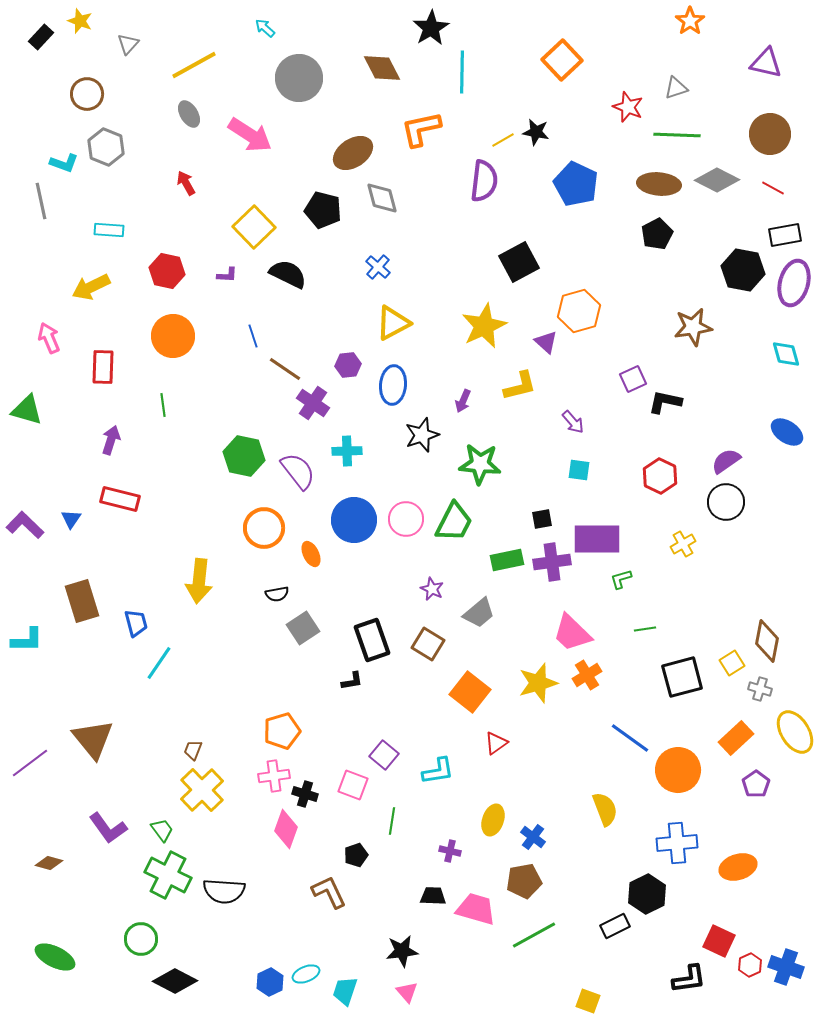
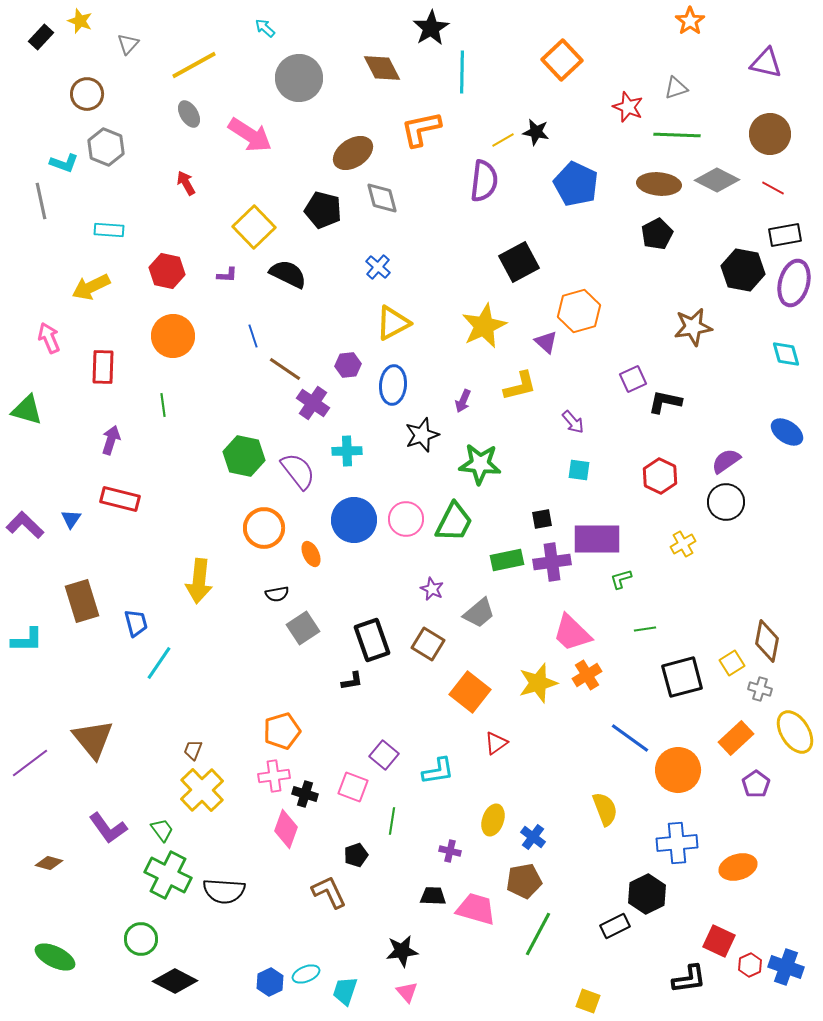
pink square at (353, 785): moved 2 px down
green line at (534, 935): moved 4 px right, 1 px up; rotated 33 degrees counterclockwise
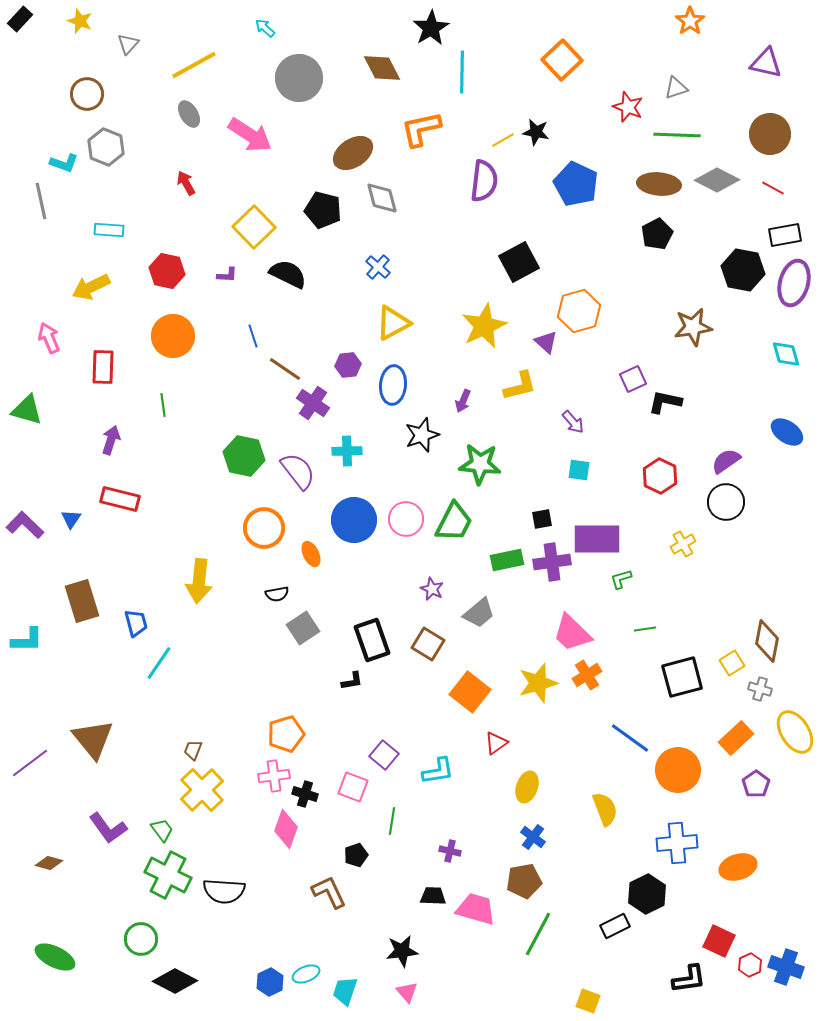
black rectangle at (41, 37): moved 21 px left, 18 px up
orange pentagon at (282, 731): moved 4 px right, 3 px down
yellow ellipse at (493, 820): moved 34 px right, 33 px up
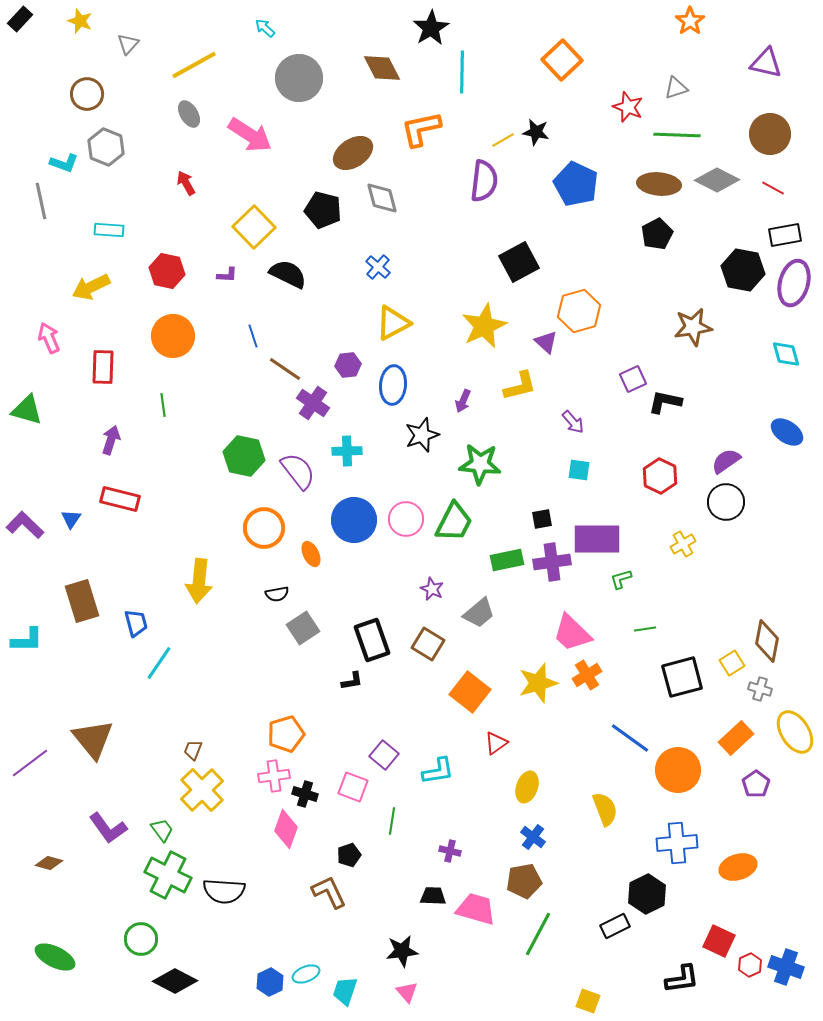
black pentagon at (356, 855): moved 7 px left
black L-shape at (689, 979): moved 7 px left
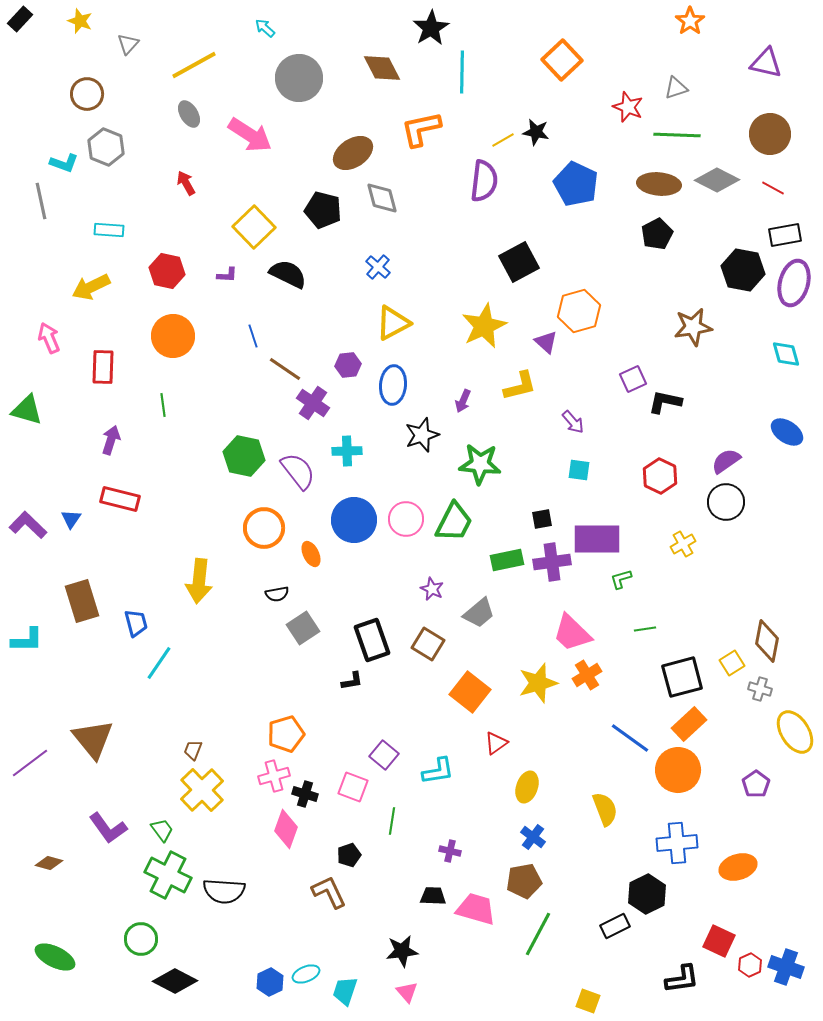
purple L-shape at (25, 525): moved 3 px right
orange rectangle at (736, 738): moved 47 px left, 14 px up
pink cross at (274, 776): rotated 8 degrees counterclockwise
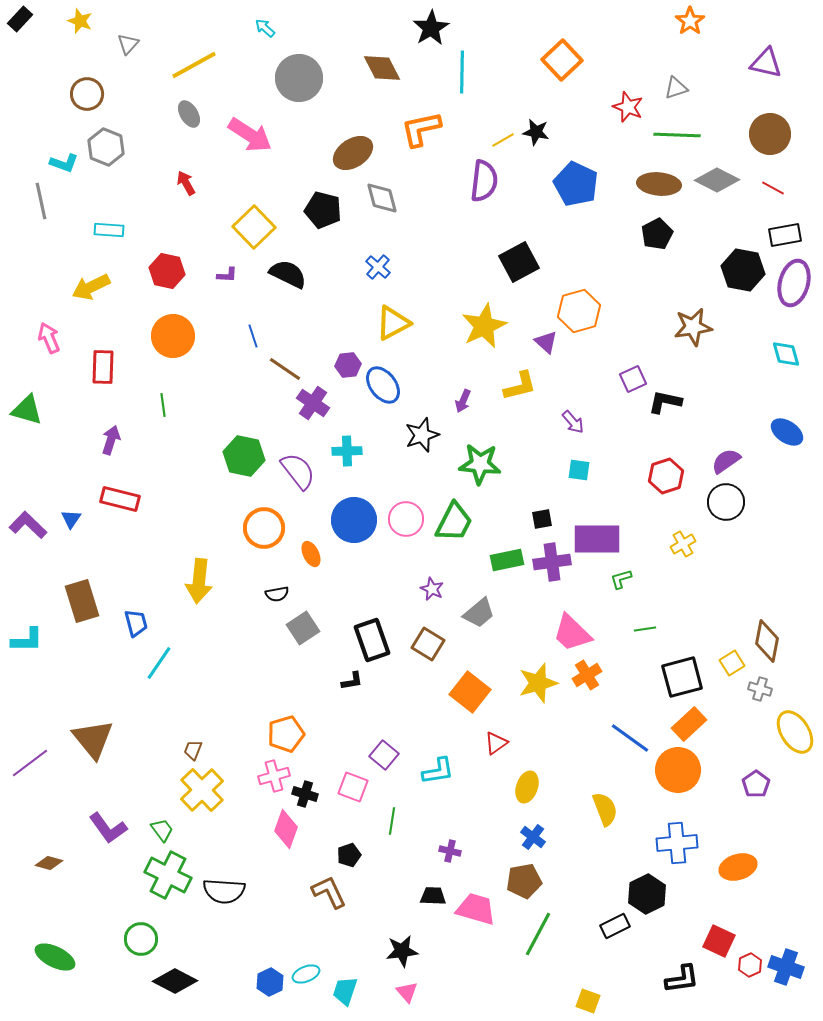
blue ellipse at (393, 385): moved 10 px left; rotated 42 degrees counterclockwise
red hexagon at (660, 476): moved 6 px right; rotated 16 degrees clockwise
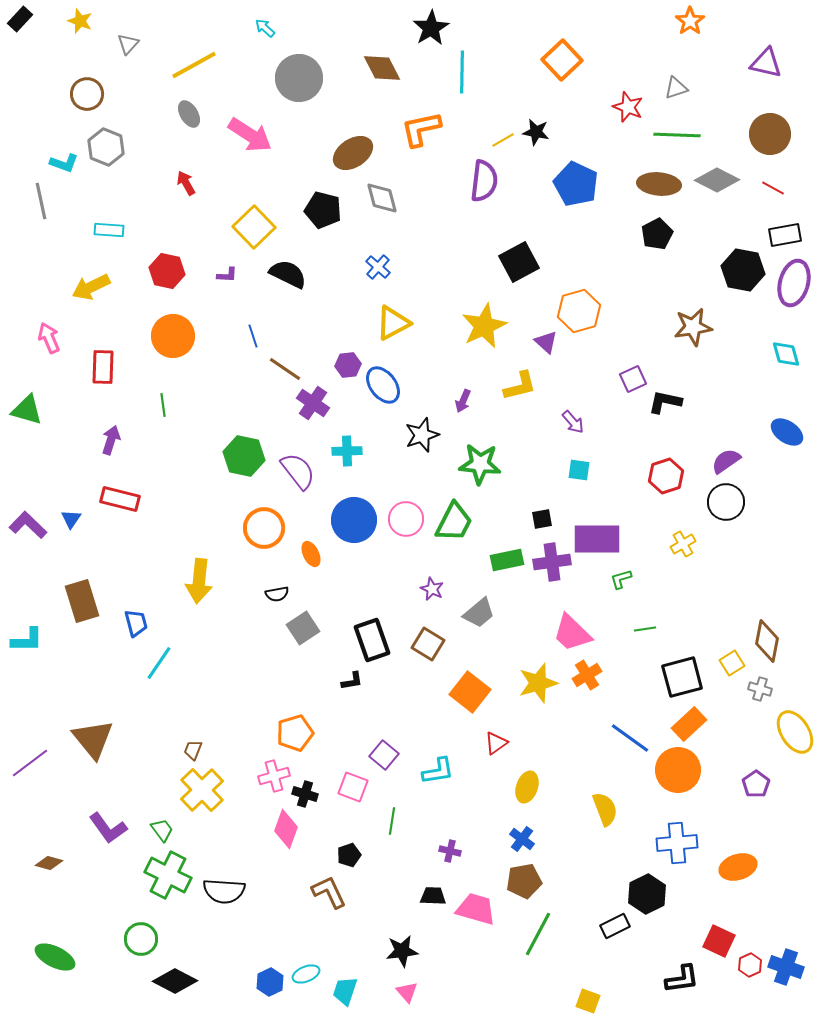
orange pentagon at (286, 734): moved 9 px right, 1 px up
blue cross at (533, 837): moved 11 px left, 2 px down
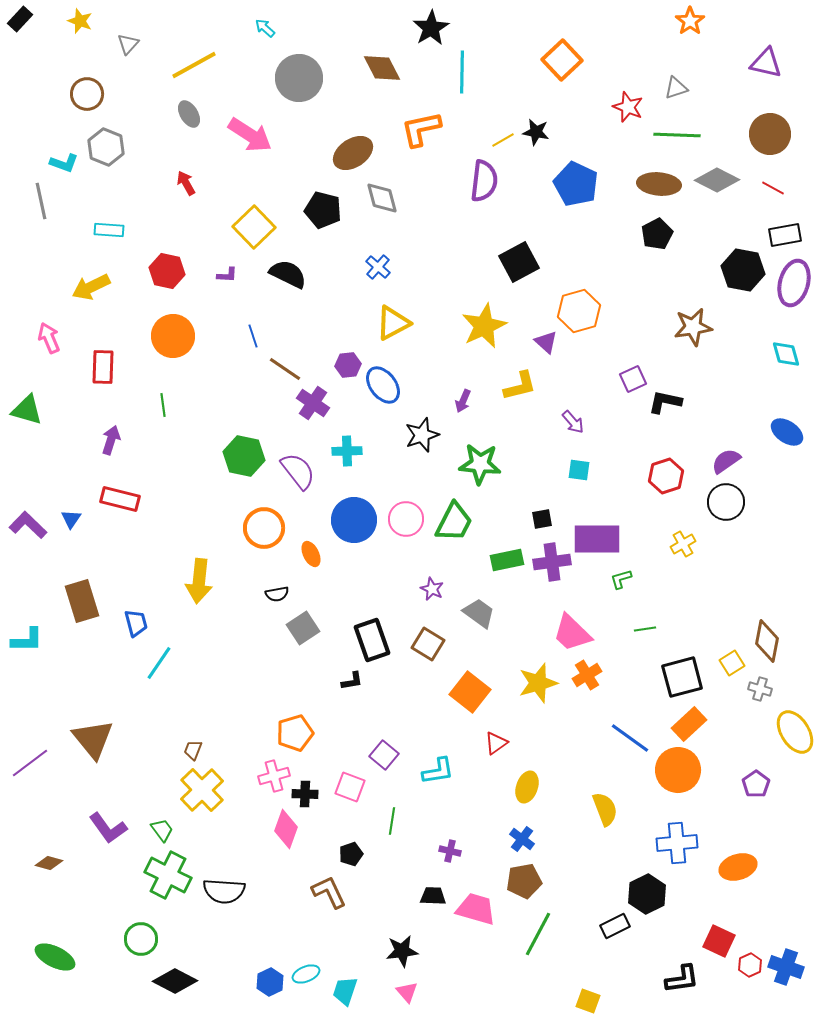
gray trapezoid at (479, 613): rotated 104 degrees counterclockwise
pink square at (353, 787): moved 3 px left
black cross at (305, 794): rotated 15 degrees counterclockwise
black pentagon at (349, 855): moved 2 px right, 1 px up
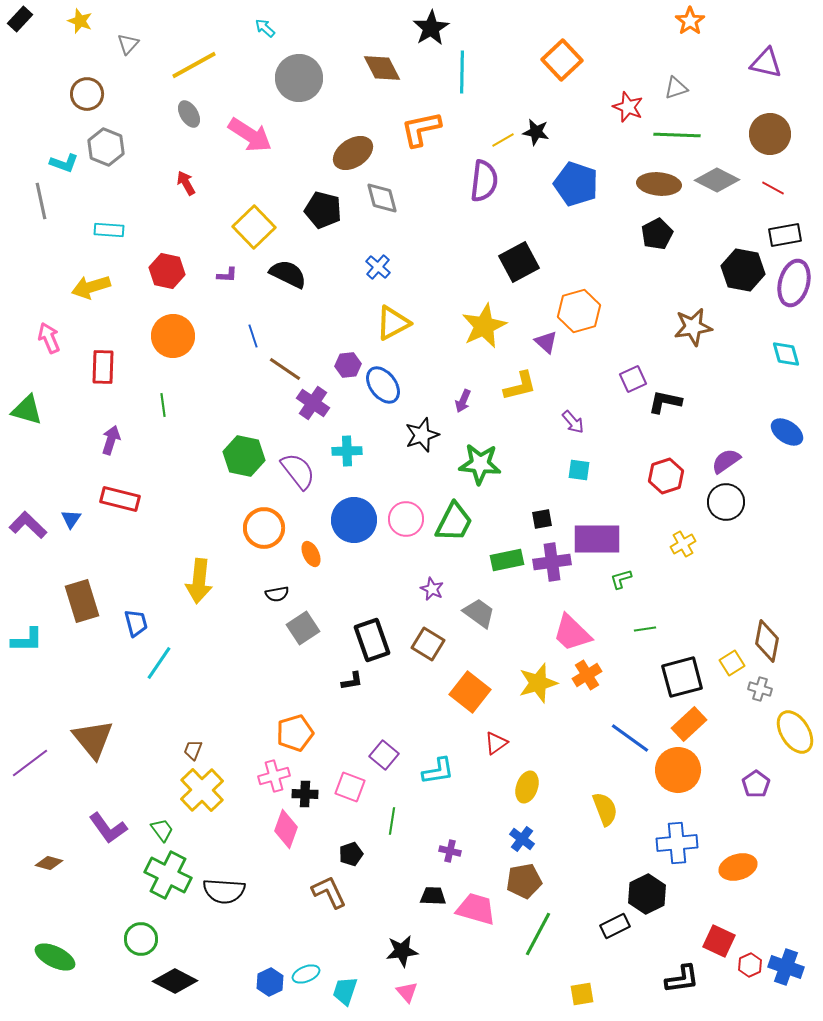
blue pentagon at (576, 184): rotated 6 degrees counterclockwise
yellow arrow at (91, 287): rotated 9 degrees clockwise
yellow square at (588, 1001): moved 6 px left, 7 px up; rotated 30 degrees counterclockwise
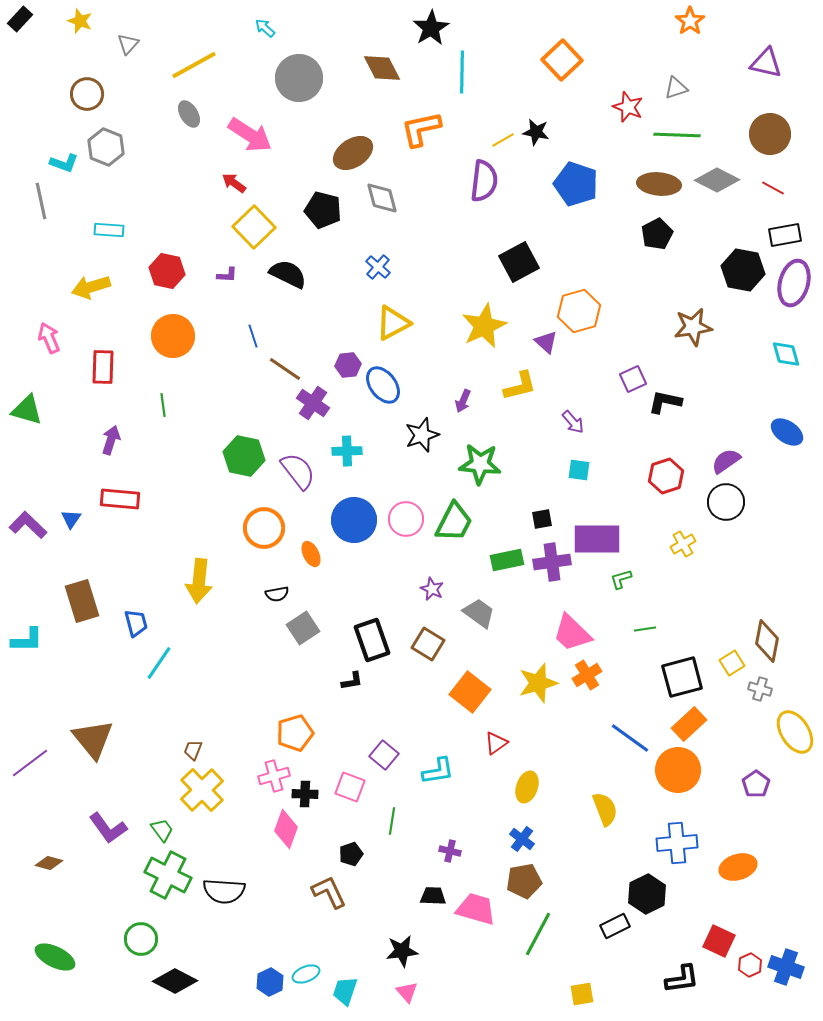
red arrow at (186, 183): moved 48 px right; rotated 25 degrees counterclockwise
red rectangle at (120, 499): rotated 9 degrees counterclockwise
